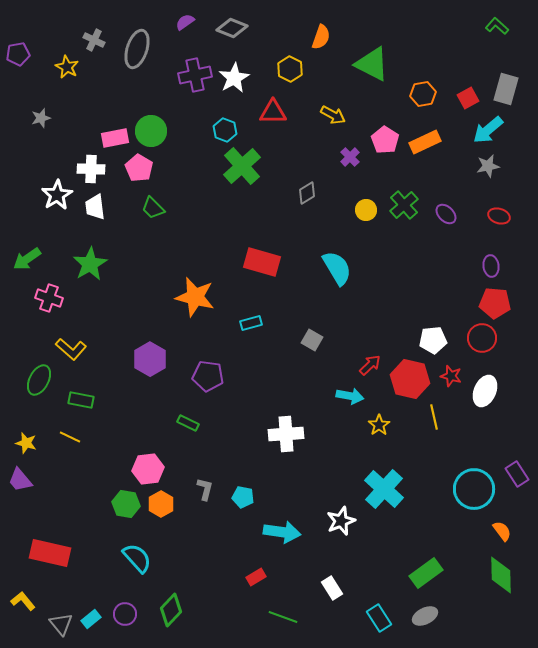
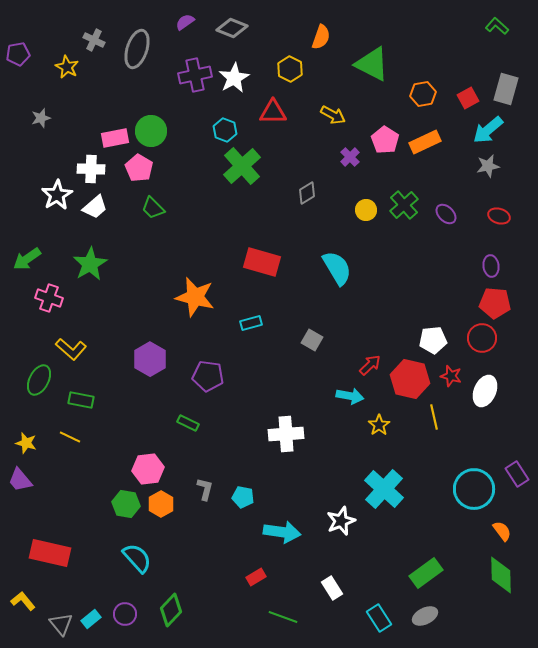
white trapezoid at (95, 207): rotated 124 degrees counterclockwise
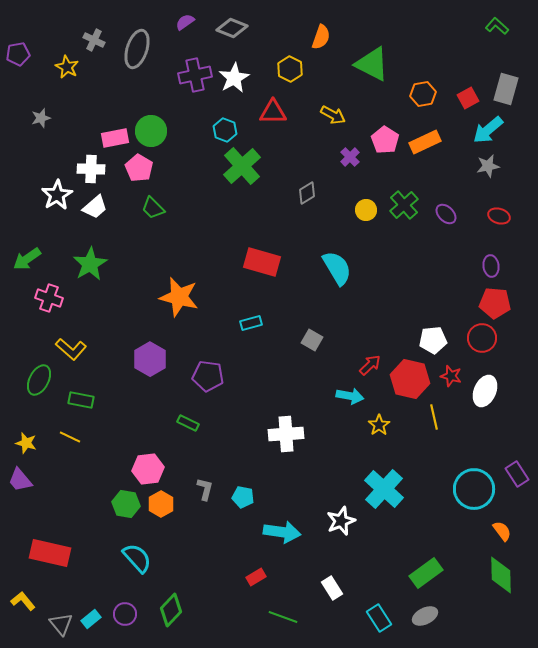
orange star at (195, 297): moved 16 px left
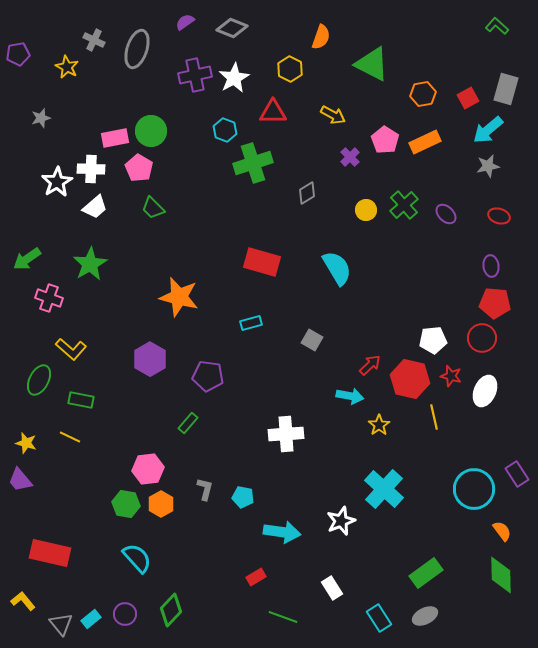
green cross at (242, 166): moved 11 px right, 3 px up; rotated 24 degrees clockwise
white star at (57, 195): moved 13 px up
green rectangle at (188, 423): rotated 75 degrees counterclockwise
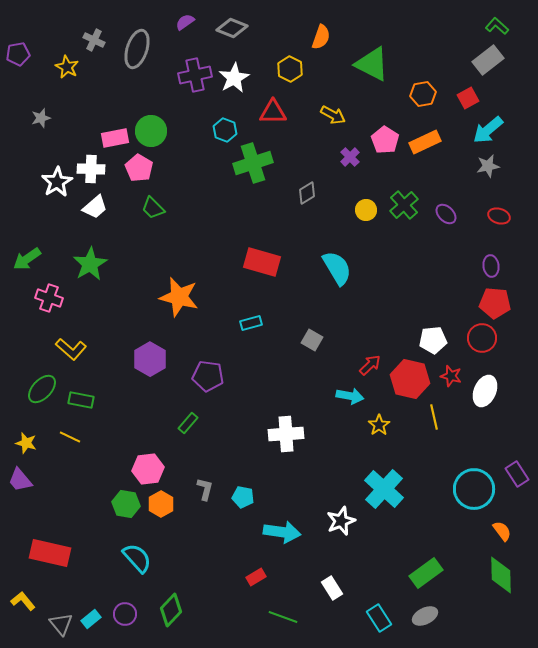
gray rectangle at (506, 89): moved 18 px left, 29 px up; rotated 36 degrees clockwise
green ellipse at (39, 380): moved 3 px right, 9 px down; rotated 16 degrees clockwise
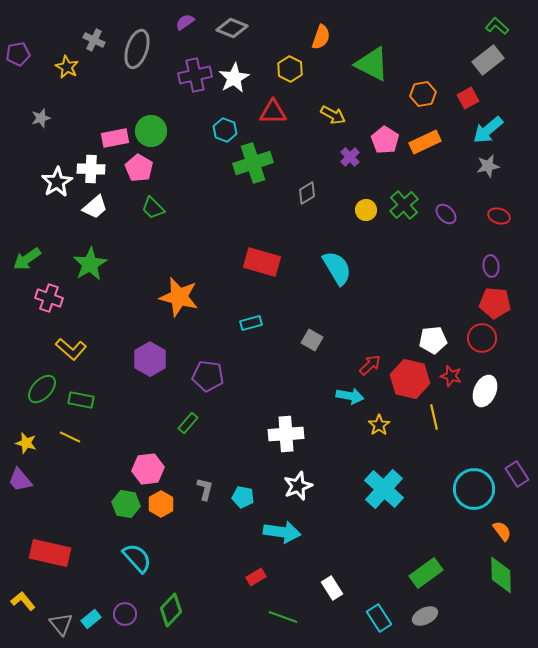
white star at (341, 521): moved 43 px left, 35 px up
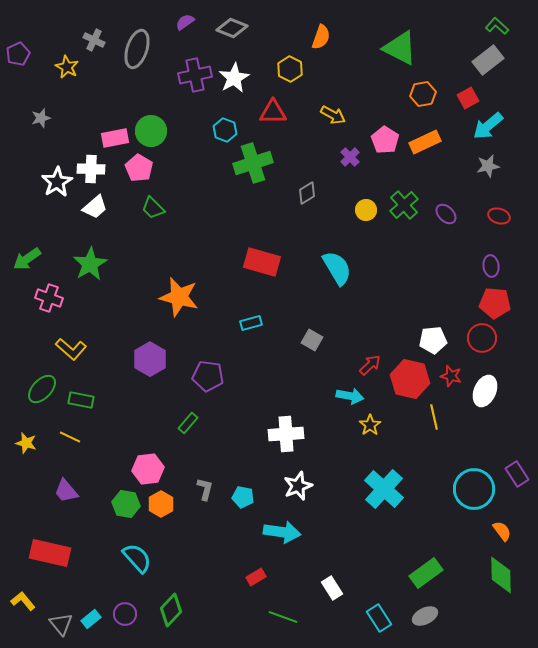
purple pentagon at (18, 54): rotated 15 degrees counterclockwise
green triangle at (372, 64): moved 28 px right, 16 px up
cyan arrow at (488, 130): moved 4 px up
yellow star at (379, 425): moved 9 px left
purple trapezoid at (20, 480): moved 46 px right, 11 px down
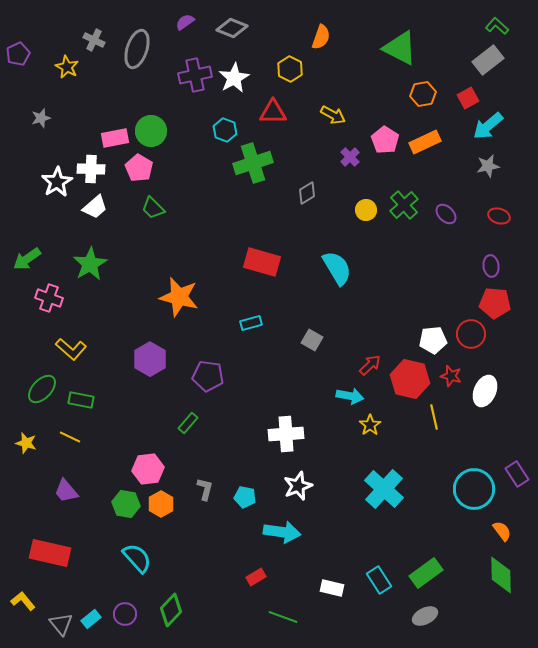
red circle at (482, 338): moved 11 px left, 4 px up
cyan pentagon at (243, 497): moved 2 px right
white rectangle at (332, 588): rotated 45 degrees counterclockwise
cyan rectangle at (379, 618): moved 38 px up
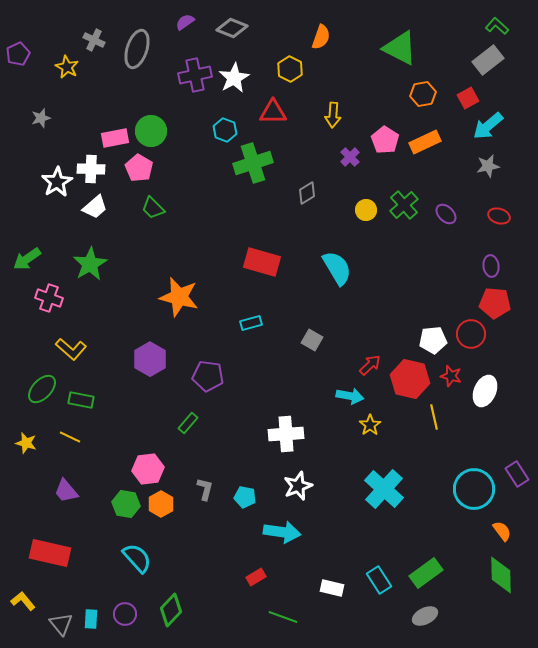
yellow arrow at (333, 115): rotated 65 degrees clockwise
cyan rectangle at (91, 619): rotated 48 degrees counterclockwise
